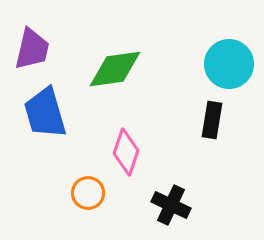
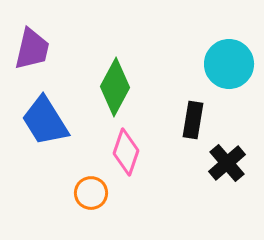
green diamond: moved 18 px down; rotated 54 degrees counterclockwise
blue trapezoid: moved 8 px down; rotated 16 degrees counterclockwise
black rectangle: moved 19 px left
orange circle: moved 3 px right
black cross: moved 56 px right, 42 px up; rotated 24 degrees clockwise
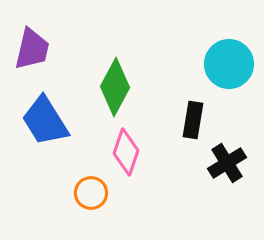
black cross: rotated 9 degrees clockwise
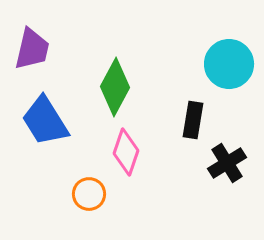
orange circle: moved 2 px left, 1 px down
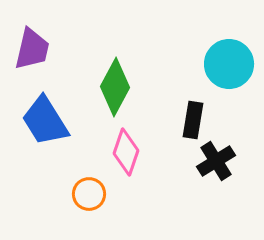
black cross: moved 11 px left, 2 px up
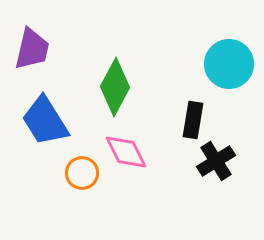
pink diamond: rotated 45 degrees counterclockwise
orange circle: moved 7 px left, 21 px up
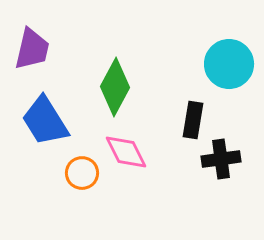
black cross: moved 5 px right, 2 px up; rotated 24 degrees clockwise
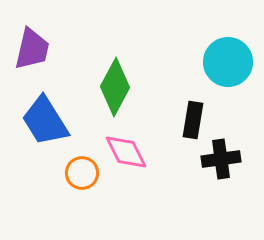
cyan circle: moved 1 px left, 2 px up
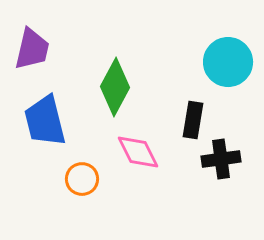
blue trapezoid: rotated 18 degrees clockwise
pink diamond: moved 12 px right
orange circle: moved 6 px down
